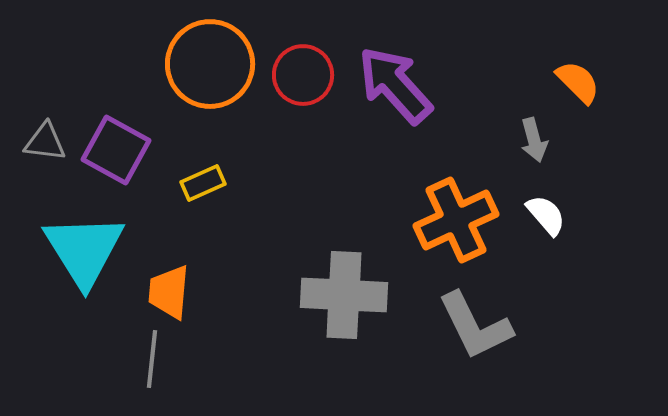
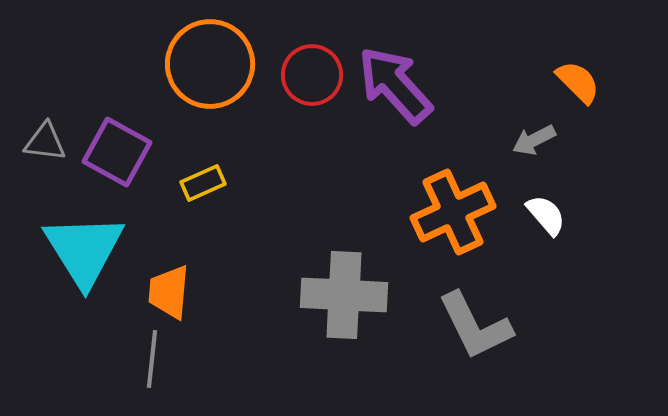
red circle: moved 9 px right
gray arrow: rotated 78 degrees clockwise
purple square: moved 1 px right, 2 px down
orange cross: moved 3 px left, 8 px up
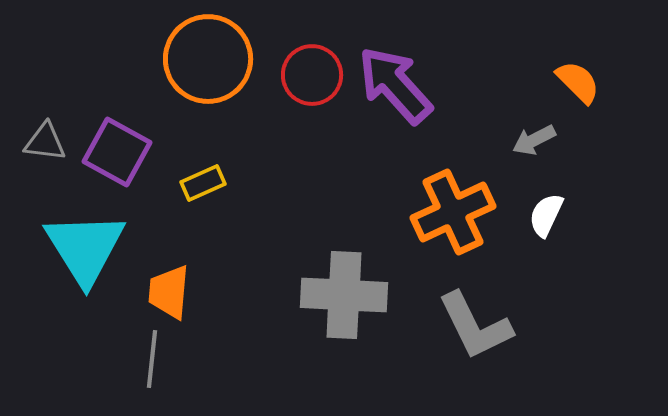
orange circle: moved 2 px left, 5 px up
white semicircle: rotated 114 degrees counterclockwise
cyan triangle: moved 1 px right, 2 px up
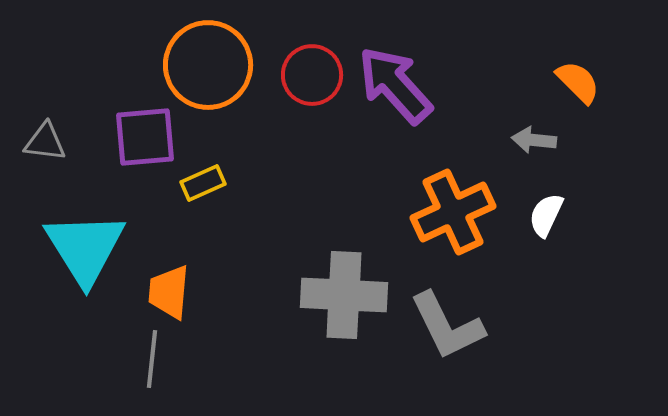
orange circle: moved 6 px down
gray arrow: rotated 33 degrees clockwise
purple square: moved 28 px right, 15 px up; rotated 34 degrees counterclockwise
gray L-shape: moved 28 px left
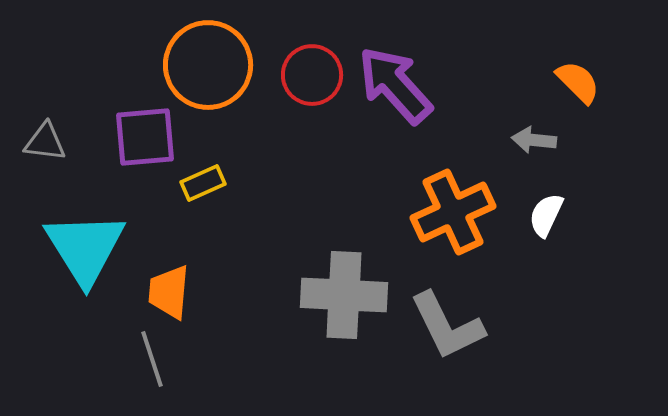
gray line: rotated 24 degrees counterclockwise
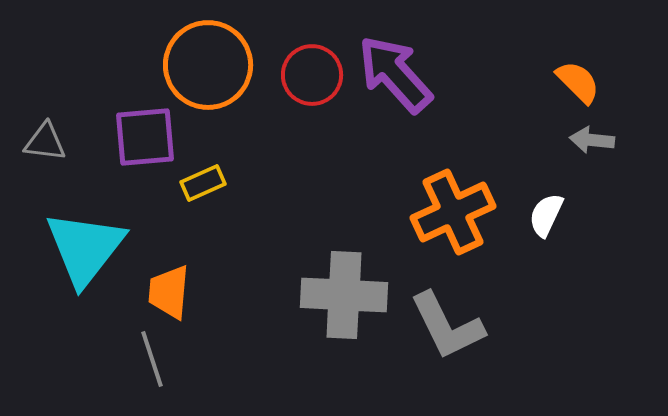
purple arrow: moved 11 px up
gray arrow: moved 58 px right
cyan triangle: rotated 10 degrees clockwise
